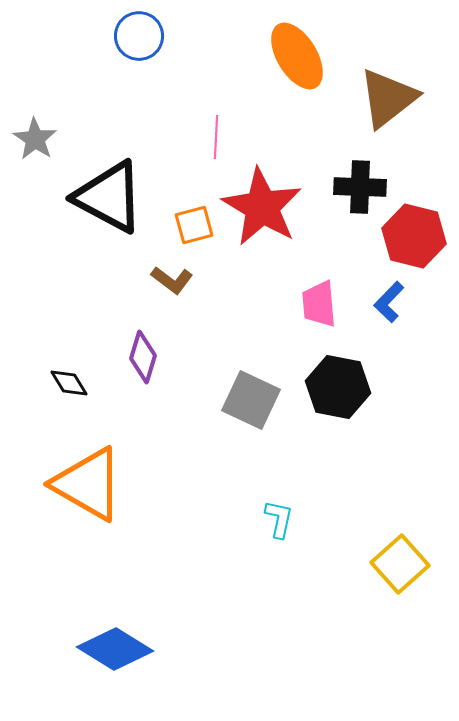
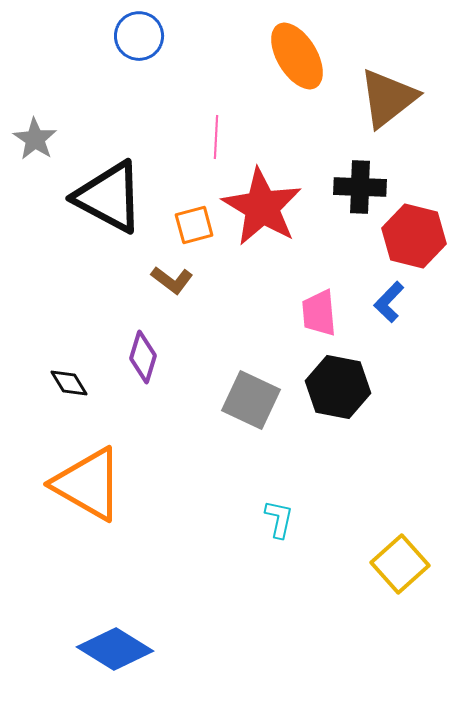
pink trapezoid: moved 9 px down
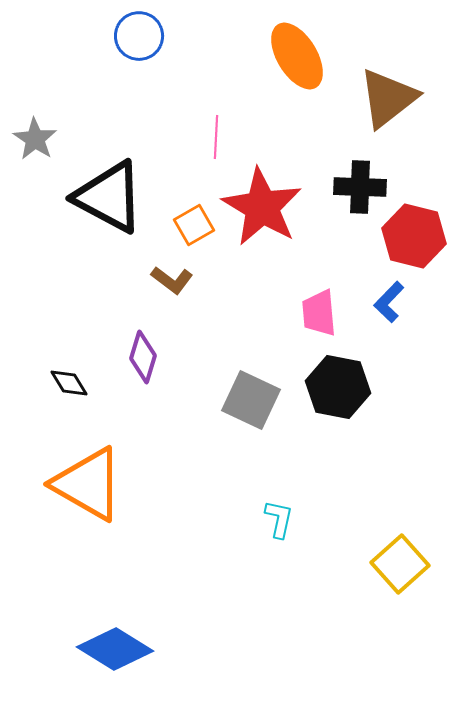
orange square: rotated 15 degrees counterclockwise
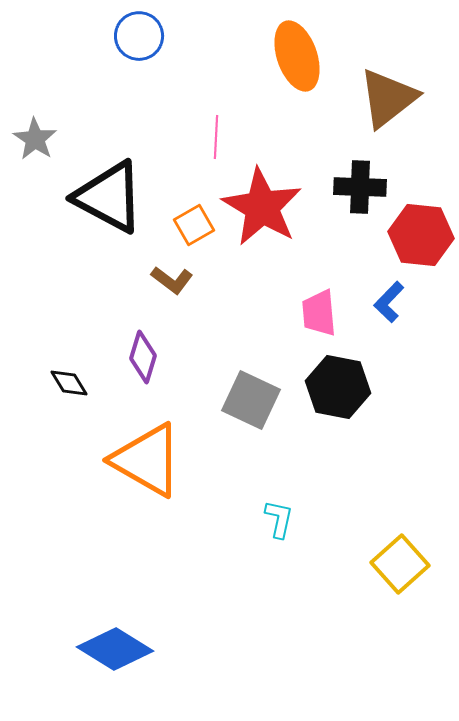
orange ellipse: rotated 12 degrees clockwise
red hexagon: moved 7 px right, 1 px up; rotated 8 degrees counterclockwise
orange triangle: moved 59 px right, 24 px up
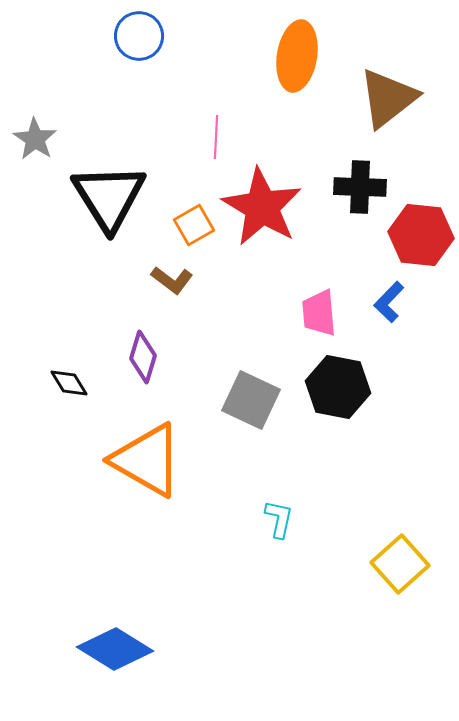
orange ellipse: rotated 28 degrees clockwise
black triangle: rotated 30 degrees clockwise
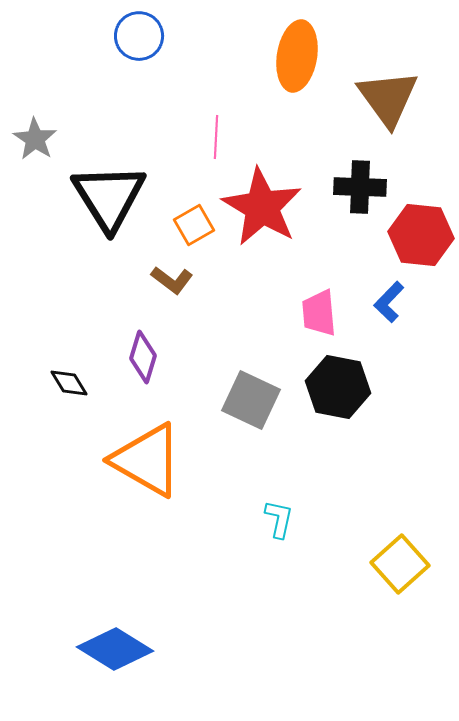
brown triangle: rotated 28 degrees counterclockwise
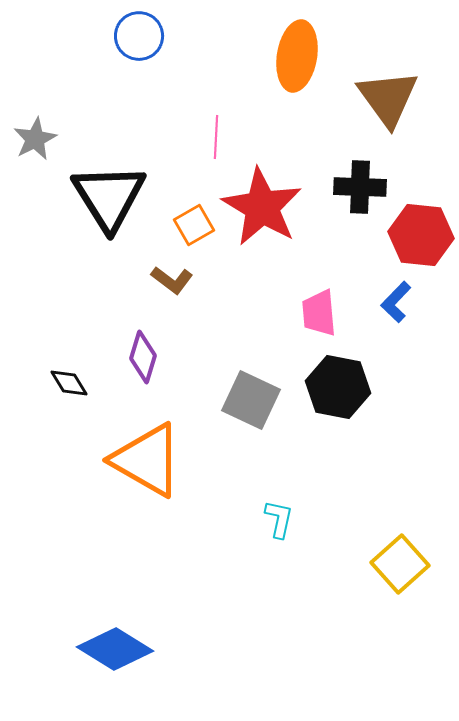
gray star: rotated 12 degrees clockwise
blue L-shape: moved 7 px right
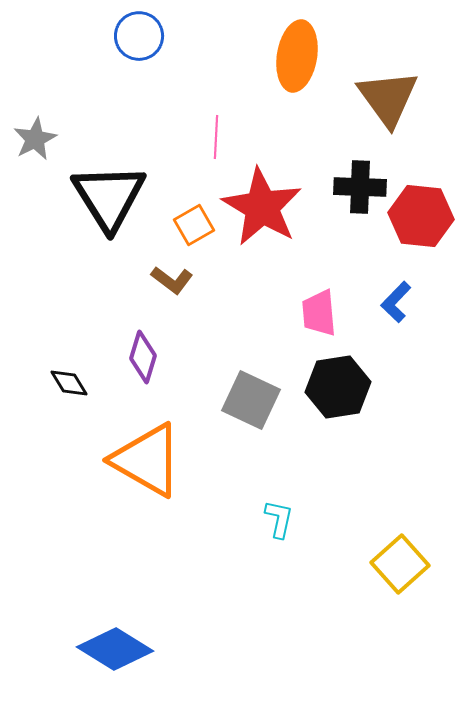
red hexagon: moved 19 px up
black hexagon: rotated 20 degrees counterclockwise
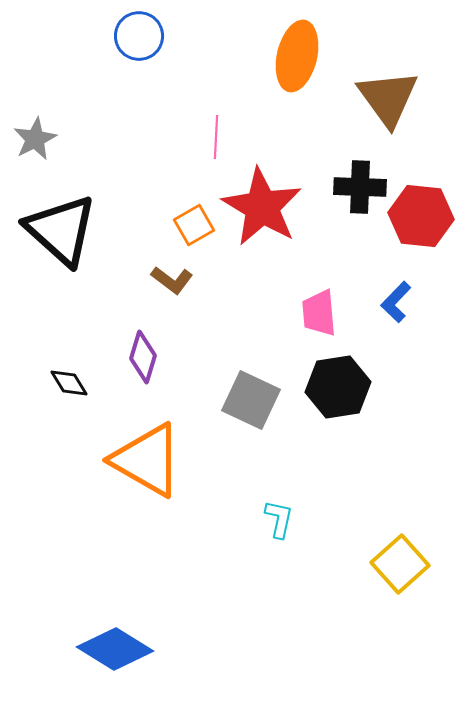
orange ellipse: rotated 4 degrees clockwise
black triangle: moved 48 px left, 33 px down; rotated 16 degrees counterclockwise
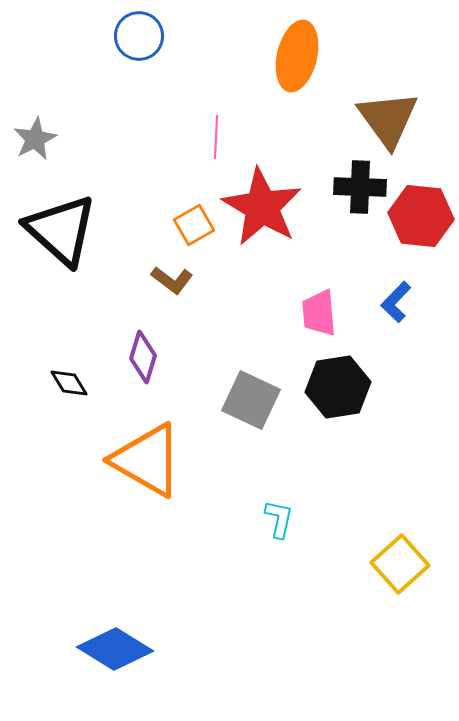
brown triangle: moved 21 px down
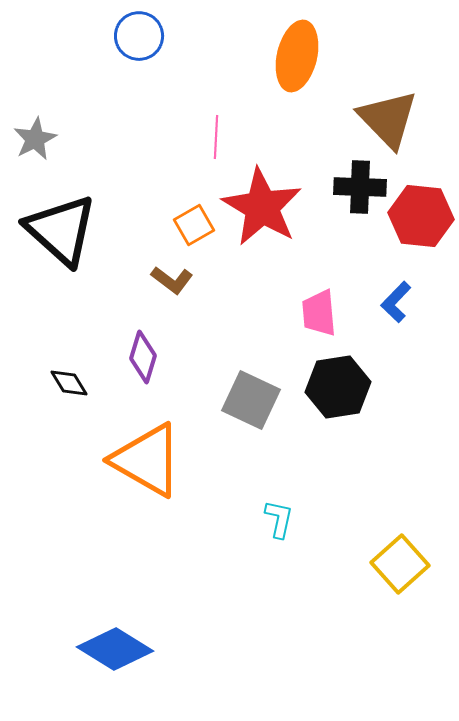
brown triangle: rotated 8 degrees counterclockwise
